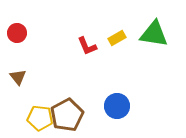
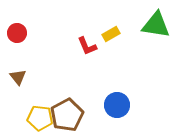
green triangle: moved 2 px right, 9 px up
yellow rectangle: moved 6 px left, 4 px up
blue circle: moved 1 px up
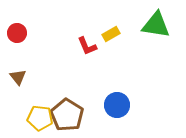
brown pentagon: rotated 12 degrees counterclockwise
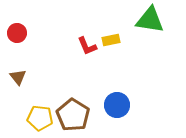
green triangle: moved 6 px left, 5 px up
yellow rectangle: moved 6 px down; rotated 18 degrees clockwise
brown pentagon: moved 6 px right
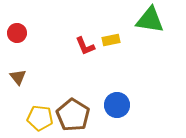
red L-shape: moved 2 px left
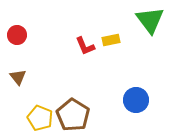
green triangle: rotated 44 degrees clockwise
red circle: moved 2 px down
blue circle: moved 19 px right, 5 px up
yellow pentagon: rotated 15 degrees clockwise
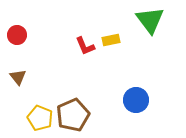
brown pentagon: rotated 16 degrees clockwise
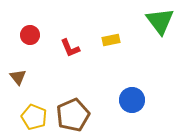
green triangle: moved 10 px right, 1 px down
red circle: moved 13 px right
red L-shape: moved 15 px left, 2 px down
blue circle: moved 4 px left
yellow pentagon: moved 6 px left, 1 px up
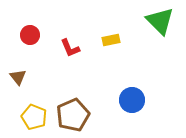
green triangle: rotated 8 degrees counterclockwise
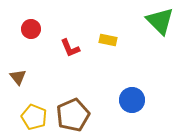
red circle: moved 1 px right, 6 px up
yellow rectangle: moved 3 px left; rotated 24 degrees clockwise
